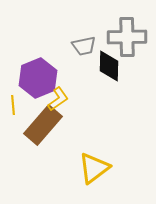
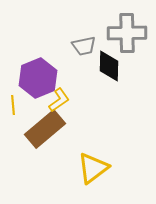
gray cross: moved 4 px up
yellow L-shape: moved 1 px right, 1 px down
brown rectangle: moved 2 px right, 4 px down; rotated 9 degrees clockwise
yellow triangle: moved 1 px left
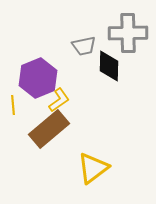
gray cross: moved 1 px right
brown rectangle: moved 4 px right
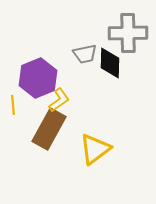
gray trapezoid: moved 1 px right, 8 px down
black diamond: moved 1 px right, 3 px up
brown rectangle: rotated 21 degrees counterclockwise
yellow triangle: moved 2 px right, 19 px up
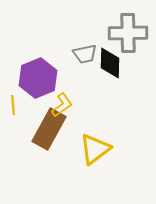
yellow L-shape: moved 3 px right, 5 px down
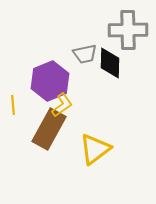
gray cross: moved 3 px up
purple hexagon: moved 12 px right, 3 px down
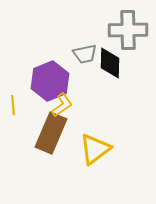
brown rectangle: moved 2 px right, 4 px down; rotated 6 degrees counterclockwise
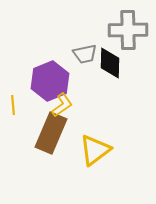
yellow triangle: moved 1 px down
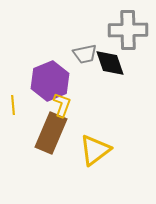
black diamond: rotated 20 degrees counterclockwise
yellow L-shape: rotated 35 degrees counterclockwise
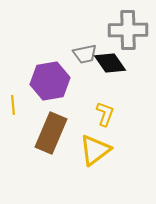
black diamond: rotated 16 degrees counterclockwise
purple hexagon: rotated 12 degrees clockwise
yellow L-shape: moved 43 px right, 9 px down
